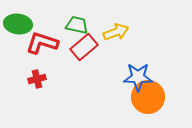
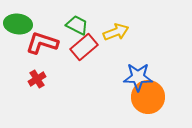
green trapezoid: rotated 15 degrees clockwise
red cross: rotated 18 degrees counterclockwise
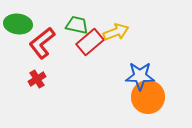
green trapezoid: rotated 15 degrees counterclockwise
red L-shape: rotated 56 degrees counterclockwise
red rectangle: moved 6 px right, 5 px up
blue star: moved 2 px right, 1 px up
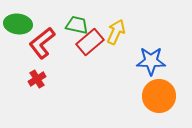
yellow arrow: rotated 45 degrees counterclockwise
blue star: moved 11 px right, 15 px up
orange circle: moved 11 px right, 1 px up
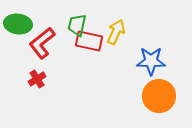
green trapezoid: rotated 90 degrees counterclockwise
red rectangle: moved 1 px left, 1 px up; rotated 52 degrees clockwise
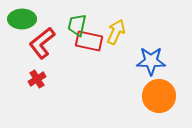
green ellipse: moved 4 px right, 5 px up; rotated 8 degrees counterclockwise
